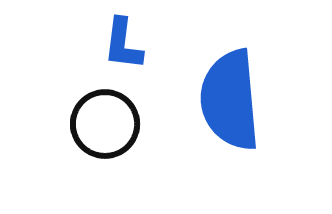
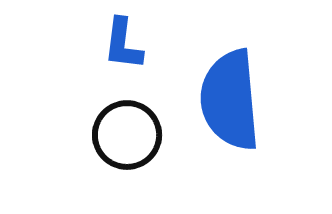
black circle: moved 22 px right, 11 px down
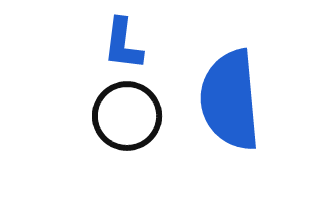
black circle: moved 19 px up
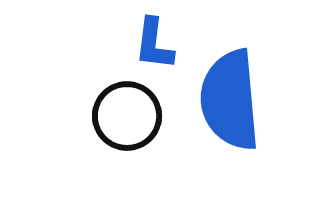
blue L-shape: moved 31 px right
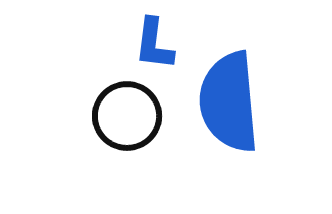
blue semicircle: moved 1 px left, 2 px down
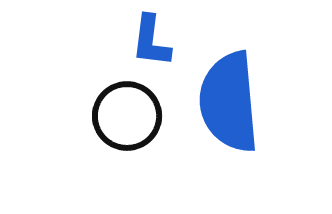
blue L-shape: moved 3 px left, 3 px up
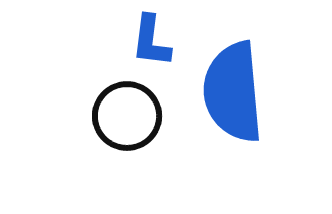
blue semicircle: moved 4 px right, 10 px up
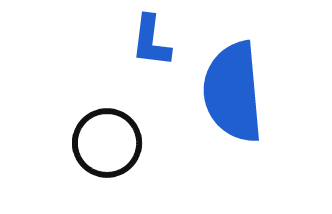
black circle: moved 20 px left, 27 px down
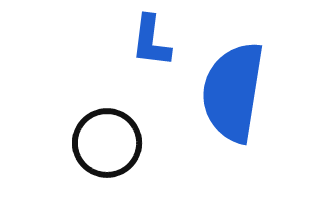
blue semicircle: rotated 14 degrees clockwise
